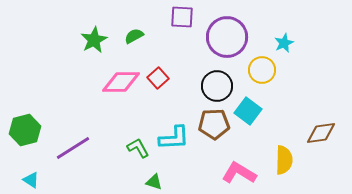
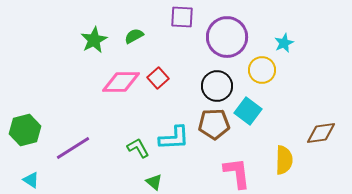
pink L-shape: moved 2 px left; rotated 52 degrees clockwise
green triangle: rotated 24 degrees clockwise
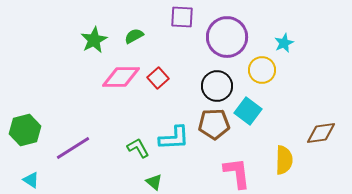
pink diamond: moved 5 px up
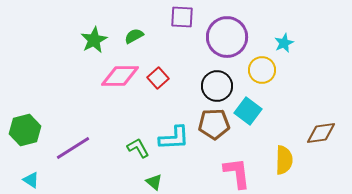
pink diamond: moved 1 px left, 1 px up
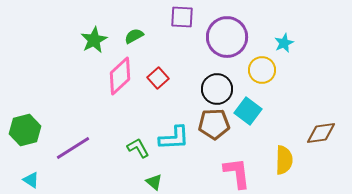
pink diamond: rotated 42 degrees counterclockwise
black circle: moved 3 px down
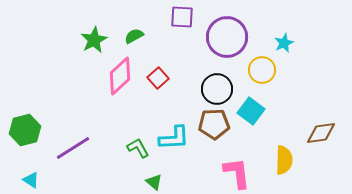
cyan square: moved 3 px right
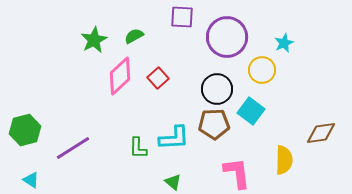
green L-shape: rotated 150 degrees counterclockwise
green triangle: moved 19 px right
